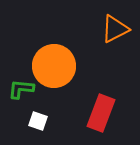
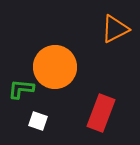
orange circle: moved 1 px right, 1 px down
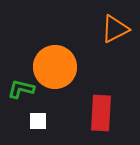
green L-shape: rotated 8 degrees clockwise
red rectangle: rotated 18 degrees counterclockwise
white square: rotated 18 degrees counterclockwise
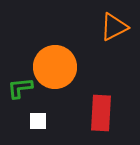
orange triangle: moved 1 px left, 2 px up
green L-shape: moved 1 px left, 1 px up; rotated 20 degrees counterclockwise
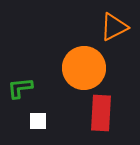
orange circle: moved 29 px right, 1 px down
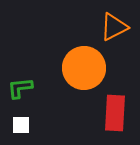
red rectangle: moved 14 px right
white square: moved 17 px left, 4 px down
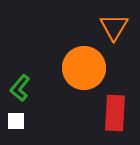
orange triangle: rotated 32 degrees counterclockwise
green L-shape: rotated 44 degrees counterclockwise
white square: moved 5 px left, 4 px up
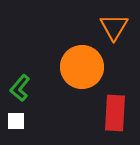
orange circle: moved 2 px left, 1 px up
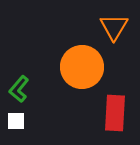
green L-shape: moved 1 px left, 1 px down
